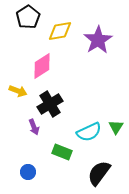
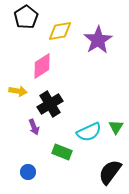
black pentagon: moved 2 px left
yellow arrow: rotated 12 degrees counterclockwise
black semicircle: moved 11 px right, 1 px up
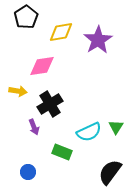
yellow diamond: moved 1 px right, 1 px down
pink diamond: rotated 24 degrees clockwise
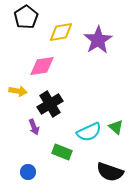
green triangle: rotated 21 degrees counterclockwise
black semicircle: rotated 108 degrees counterclockwise
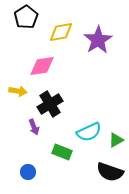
green triangle: moved 13 px down; rotated 49 degrees clockwise
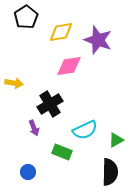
purple star: rotated 20 degrees counterclockwise
pink diamond: moved 27 px right
yellow arrow: moved 4 px left, 8 px up
purple arrow: moved 1 px down
cyan semicircle: moved 4 px left, 2 px up
black semicircle: rotated 108 degrees counterclockwise
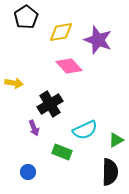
pink diamond: rotated 56 degrees clockwise
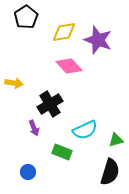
yellow diamond: moved 3 px right
green triangle: rotated 14 degrees clockwise
black semicircle: rotated 16 degrees clockwise
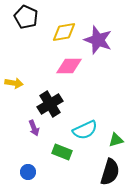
black pentagon: rotated 15 degrees counterclockwise
pink diamond: rotated 48 degrees counterclockwise
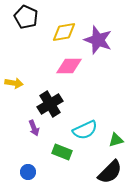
black semicircle: rotated 28 degrees clockwise
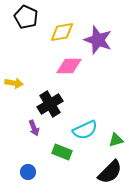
yellow diamond: moved 2 px left
